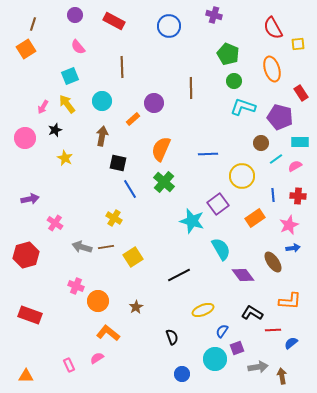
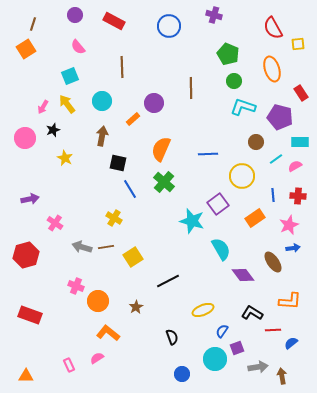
black star at (55, 130): moved 2 px left
brown circle at (261, 143): moved 5 px left, 1 px up
black line at (179, 275): moved 11 px left, 6 px down
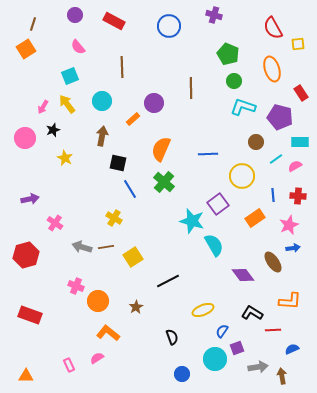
cyan semicircle at (221, 249): moved 7 px left, 4 px up
blue semicircle at (291, 343): moved 1 px right, 6 px down; rotated 16 degrees clockwise
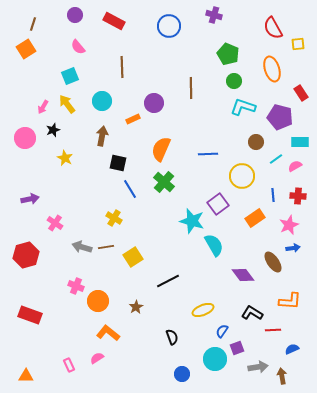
orange rectangle at (133, 119): rotated 16 degrees clockwise
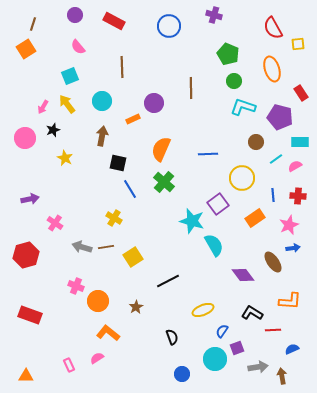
yellow circle at (242, 176): moved 2 px down
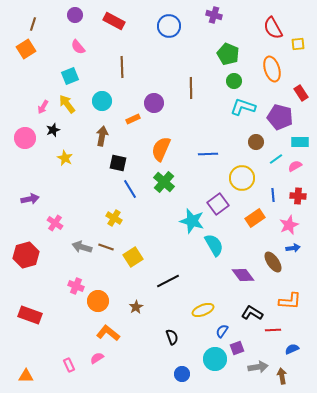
brown line at (106, 247): rotated 28 degrees clockwise
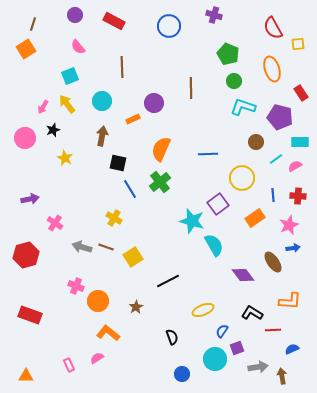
green cross at (164, 182): moved 4 px left; rotated 10 degrees clockwise
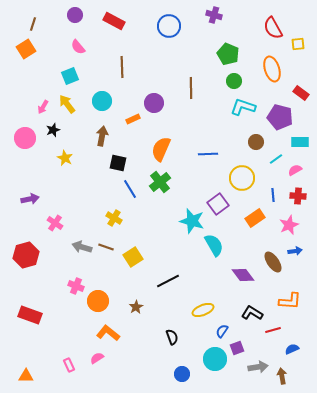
red rectangle at (301, 93): rotated 21 degrees counterclockwise
pink semicircle at (295, 166): moved 4 px down
blue arrow at (293, 248): moved 2 px right, 3 px down
red line at (273, 330): rotated 14 degrees counterclockwise
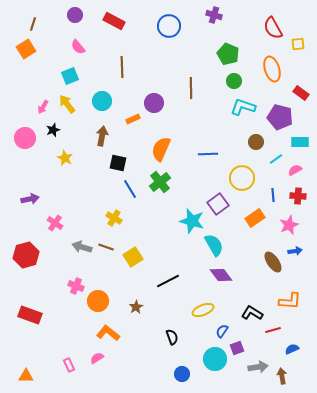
purple diamond at (243, 275): moved 22 px left
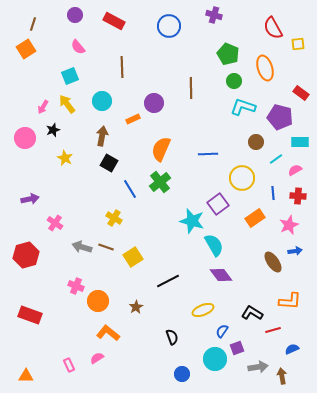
orange ellipse at (272, 69): moved 7 px left, 1 px up
black square at (118, 163): moved 9 px left; rotated 18 degrees clockwise
blue line at (273, 195): moved 2 px up
